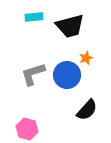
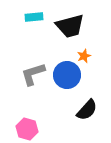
orange star: moved 2 px left, 2 px up
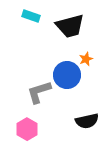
cyan rectangle: moved 3 px left, 1 px up; rotated 24 degrees clockwise
orange star: moved 2 px right, 3 px down
gray L-shape: moved 6 px right, 18 px down
black semicircle: moved 11 px down; rotated 35 degrees clockwise
pink hexagon: rotated 15 degrees clockwise
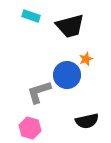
pink hexagon: moved 3 px right, 1 px up; rotated 15 degrees counterclockwise
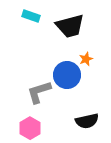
pink hexagon: rotated 15 degrees clockwise
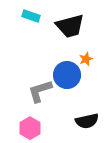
gray L-shape: moved 1 px right, 1 px up
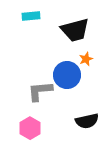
cyan rectangle: rotated 24 degrees counterclockwise
black trapezoid: moved 5 px right, 4 px down
gray L-shape: rotated 12 degrees clockwise
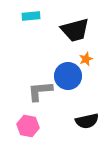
blue circle: moved 1 px right, 1 px down
pink hexagon: moved 2 px left, 2 px up; rotated 20 degrees counterclockwise
